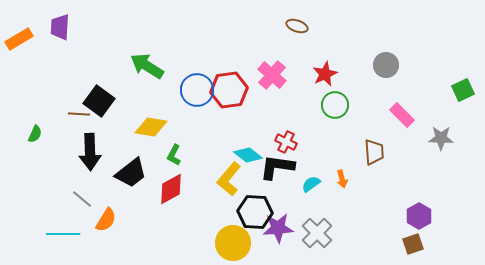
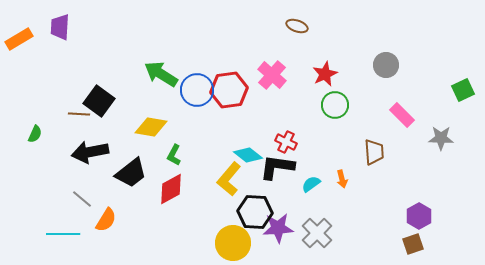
green arrow: moved 14 px right, 8 px down
black arrow: rotated 81 degrees clockwise
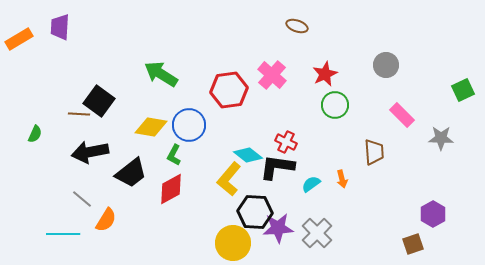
blue circle: moved 8 px left, 35 px down
purple hexagon: moved 14 px right, 2 px up
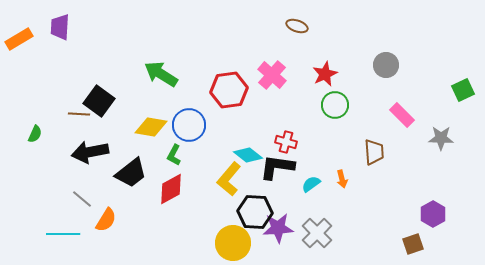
red cross: rotated 10 degrees counterclockwise
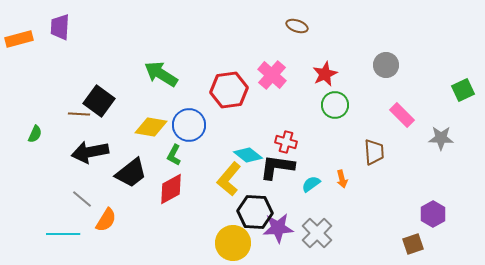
orange rectangle: rotated 16 degrees clockwise
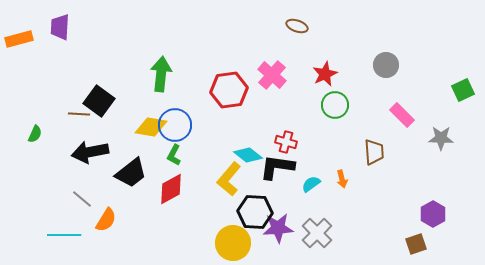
green arrow: rotated 64 degrees clockwise
blue circle: moved 14 px left
cyan line: moved 1 px right, 1 px down
brown square: moved 3 px right
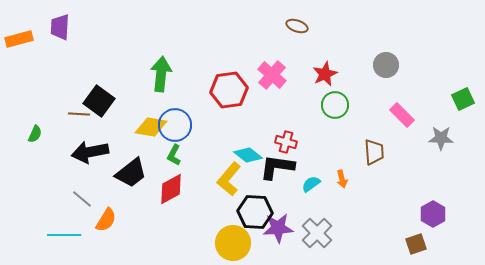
green square: moved 9 px down
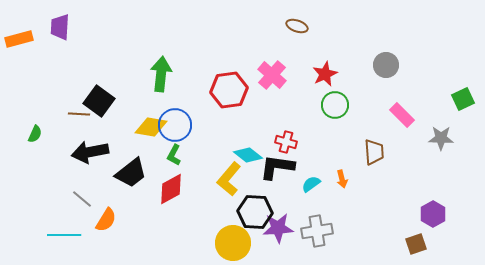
gray cross: moved 2 px up; rotated 36 degrees clockwise
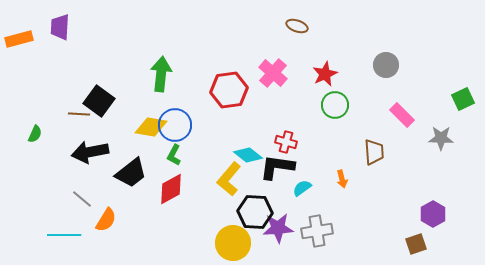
pink cross: moved 1 px right, 2 px up
cyan semicircle: moved 9 px left, 4 px down
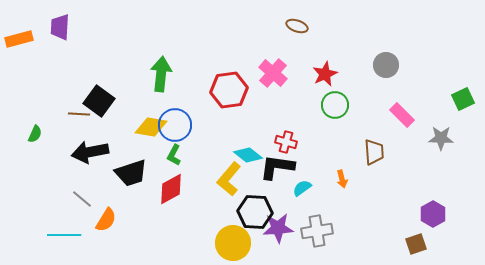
black trapezoid: rotated 20 degrees clockwise
